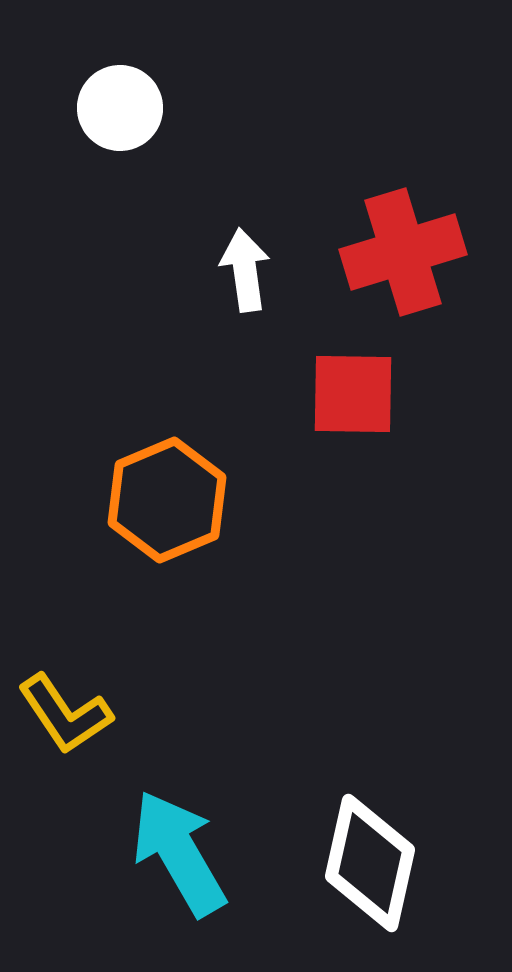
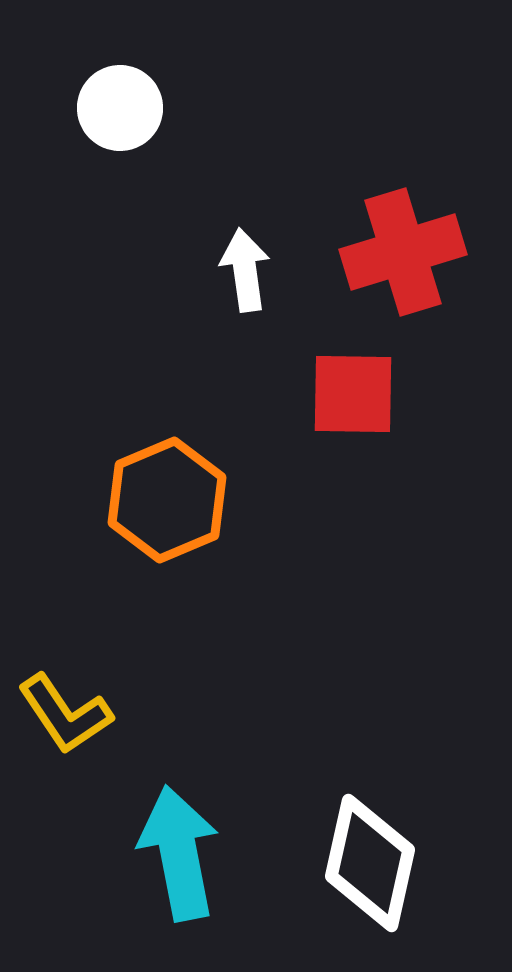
cyan arrow: rotated 19 degrees clockwise
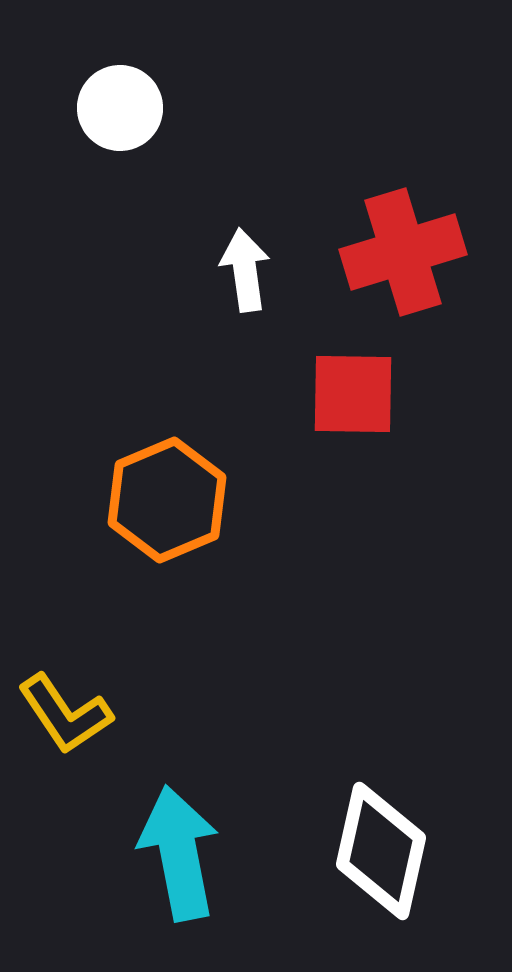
white diamond: moved 11 px right, 12 px up
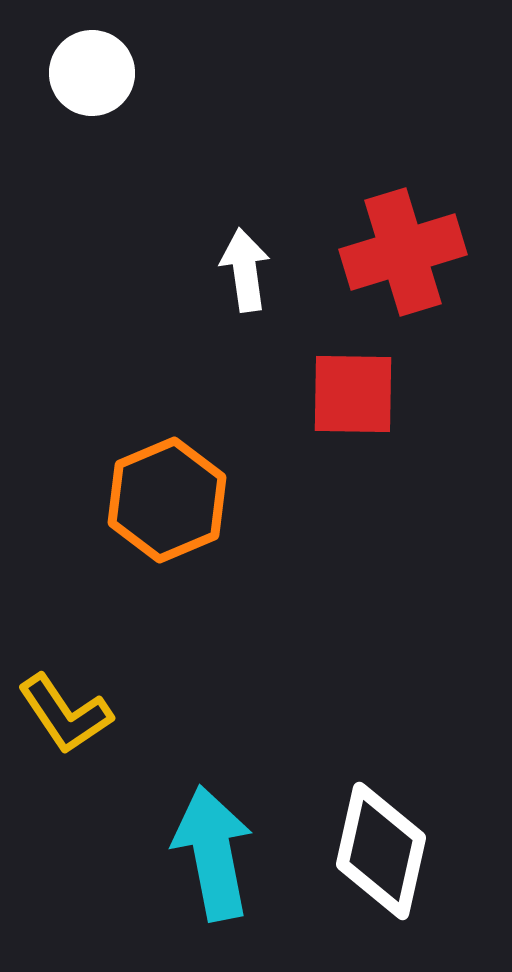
white circle: moved 28 px left, 35 px up
cyan arrow: moved 34 px right
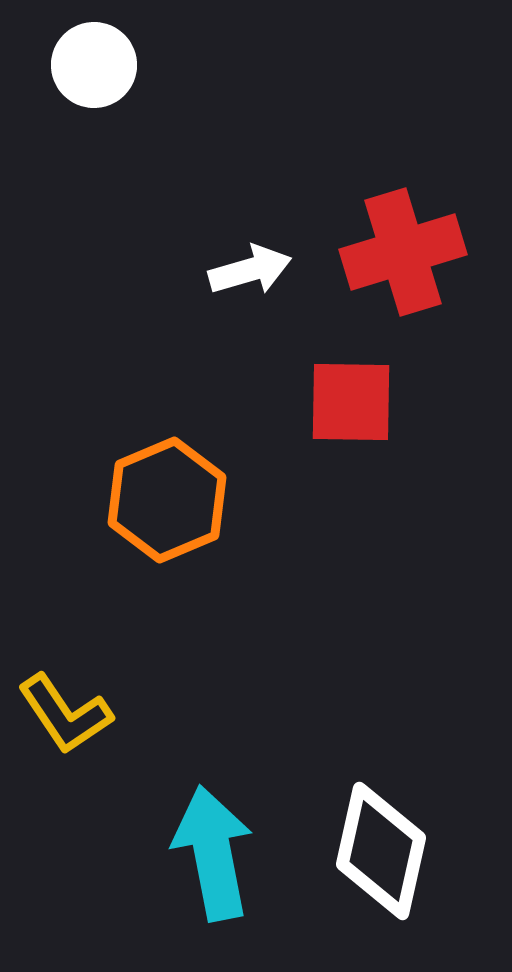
white circle: moved 2 px right, 8 px up
white arrow: moved 5 px right; rotated 82 degrees clockwise
red square: moved 2 px left, 8 px down
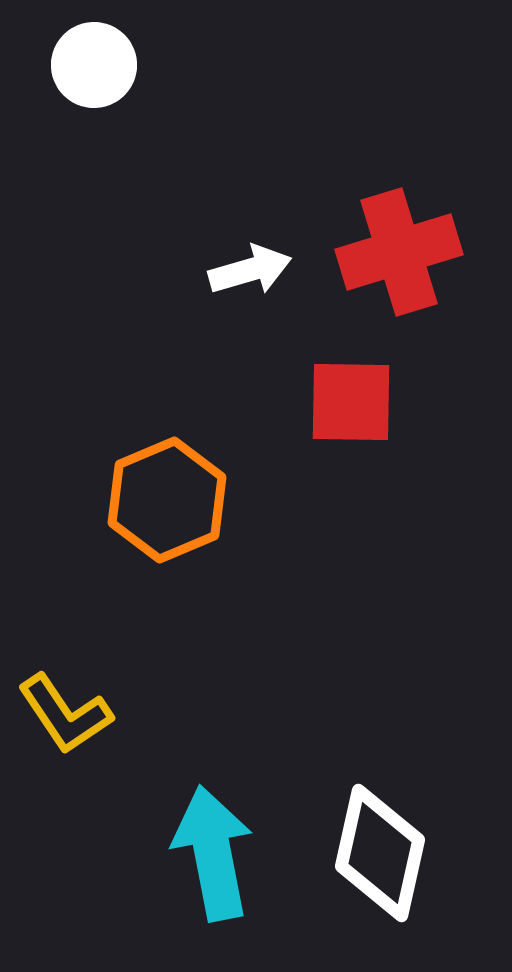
red cross: moved 4 px left
white diamond: moved 1 px left, 2 px down
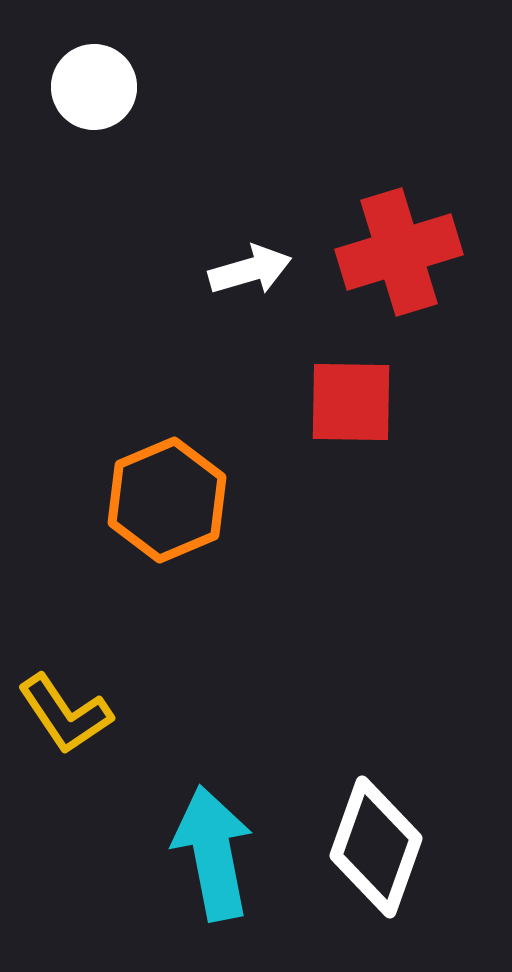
white circle: moved 22 px down
white diamond: moved 4 px left, 6 px up; rotated 7 degrees clockwise
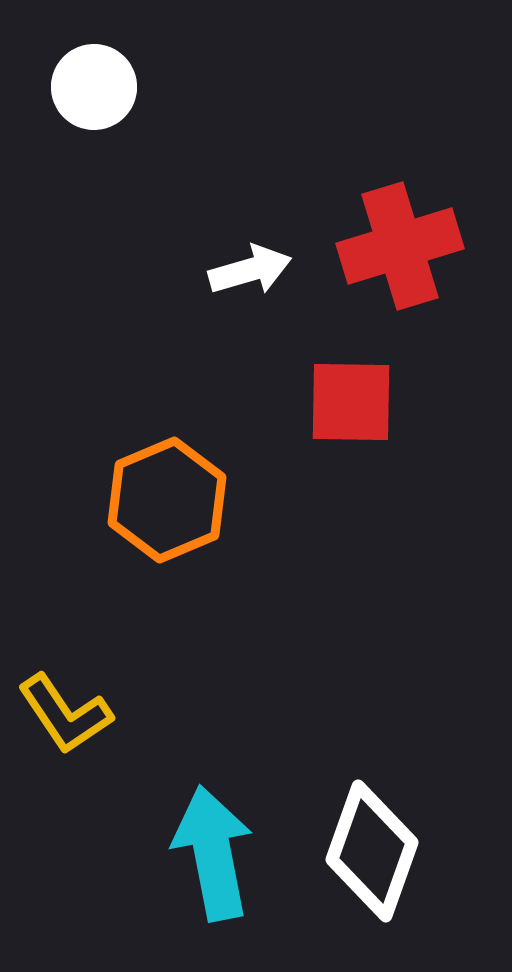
red cross: moved 1 px right, 6 px up
white diamond: moved 4 px left, 4 px down
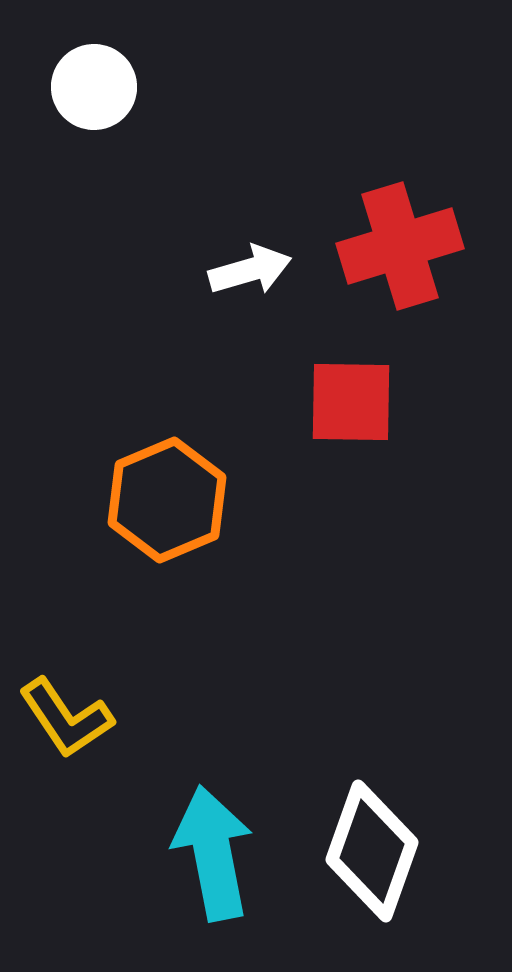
yellow L-shape: moved 1 px right, 4 px down
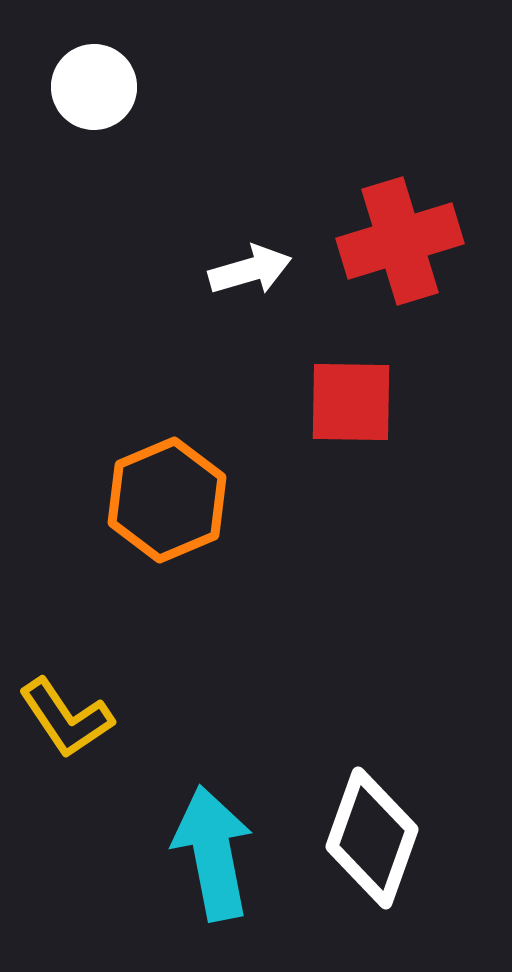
red cross: moved 5 px up
white diamond: moved 13 px up
